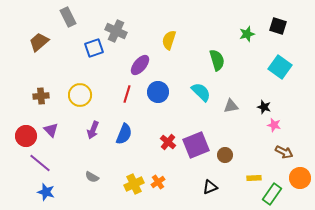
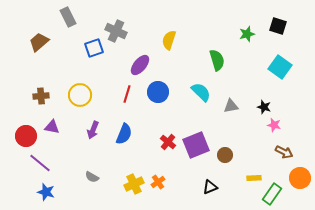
purple triangle: moved 1 px right, 3 px up; rotated 35 degrees counterclockwise
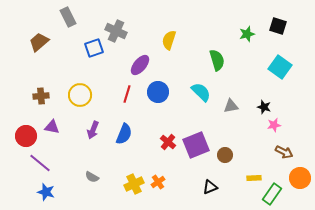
pink star: rotated 24 degrees counterclockwise
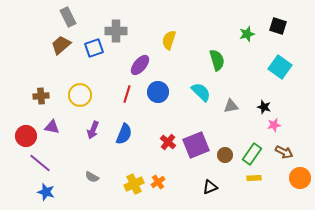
gray cross: rotated 25 degrees counterclockwise
brown trapezoid: moved 22 px right, 3 px down
green rectangle: moved 20 px left, 40 px up
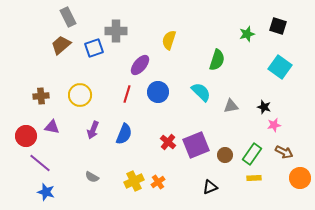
green semicircle: rotated 35 degrees clockwise
yellow cross: moved 3 px up
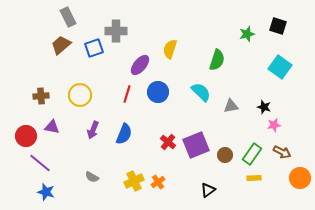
yellow semicircle: moved 1 px right, 9 px down
brown arrow: moved 2 px left
black triangle: moved 2 px left, 3 px down; rotated 14 degrees counterclockwise
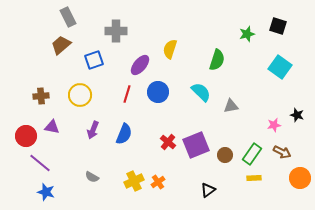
blue square: moved 12 px down
black star: moved 33 px right, 8 px down
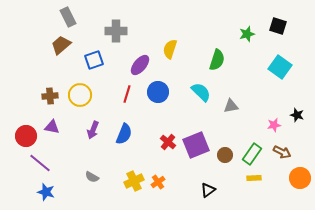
brown cross: moved 9 px right
